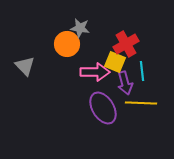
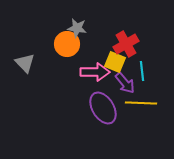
gray star: moved 3 px left
gray triangle: moved 3 px up
purple arrow: rotated 25 degrees counterclockwise
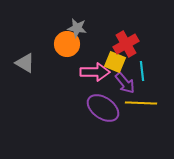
gray triangle: rotated 15 degrees counterclockwise
purple ellipse: rotated 24 degrees counterclockwise
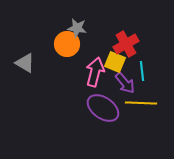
pink arrow: rotated 76 degrees counterclockwise
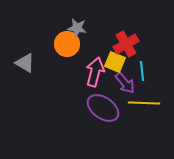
yellow line: moved 3 px right
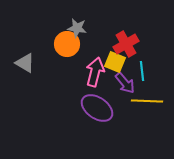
yellow line: moved 3 px right, 2 px up
purple ellipse: moved 6 px left
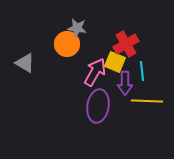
pink arrow: rotated 16 degrees clockwise
purple arrow: rotated 40 degrees clockwise
purple ellipse: moved 1 px right, 2 px up; rotated 64 degrees clockwise
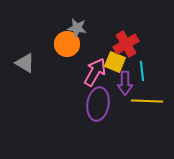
purple ellipse: moved 2 px up
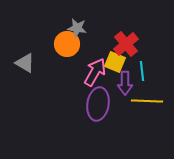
red cross: rotated 10 degrees counterclockwise
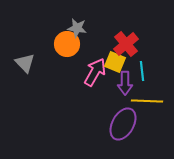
gray triangle: rotated 15 degrees clockwise
purple ellipse: moved 25 px right, 20 px down; rotated 20 degrees clockwise
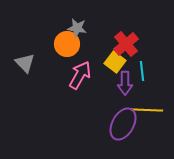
yellow square: rotated 15 degrees clockwise
pink arrow: moved 15 px left, 3 px down
yellow line: moved 9 px down
